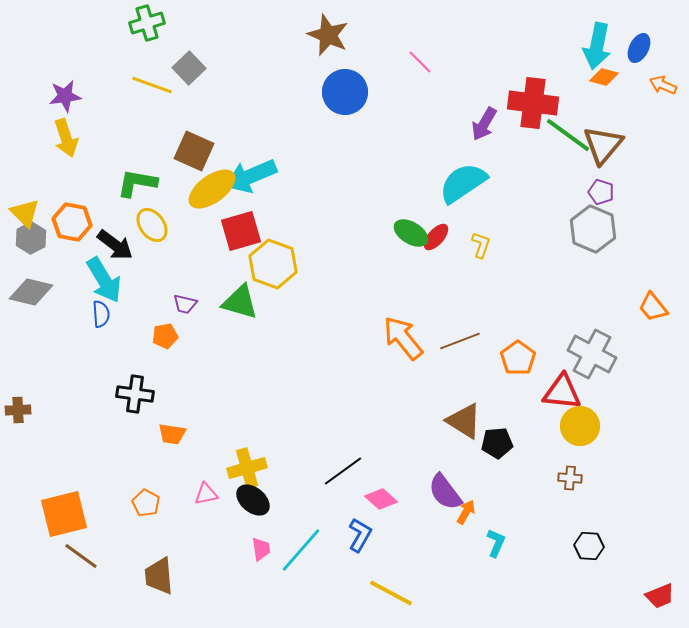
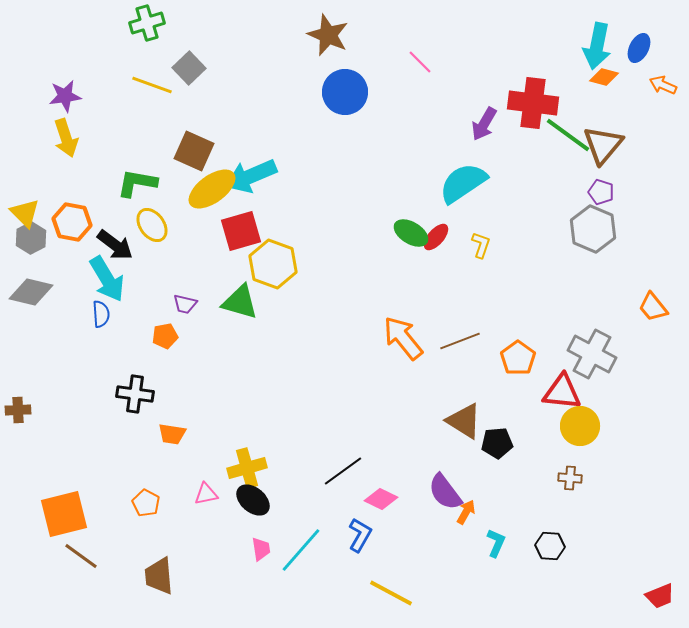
cyan arrow at (104, 280): moved 3 px right, 1 px up
pink diamond at (381, 499): rotated 16 degrees counterclockwise
black hexagon at (589, 546): moved 39 px left
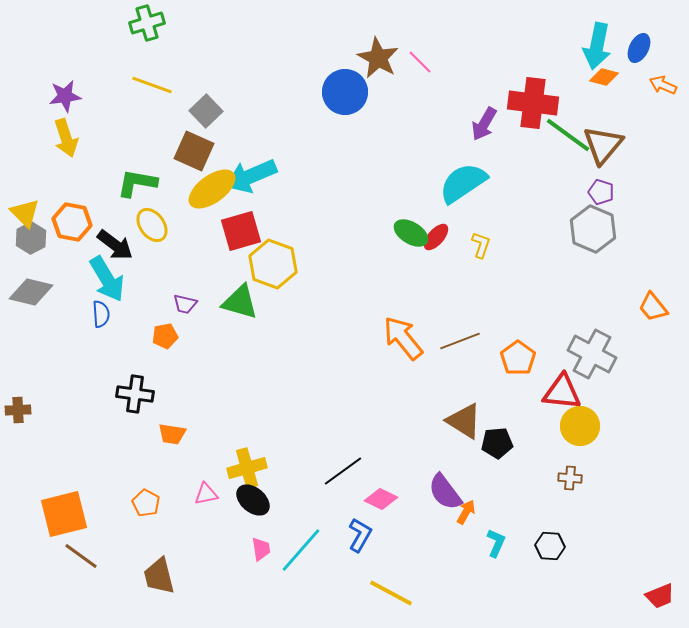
brown star at (328, 35): moved 50 px right, 23 px down; rotated 6 degrees clockwise
gray square at (189, 68): moved 17 px right, 43 px down
brown trapezoid at (159, 576): rotated 9 degrees counterclockwise
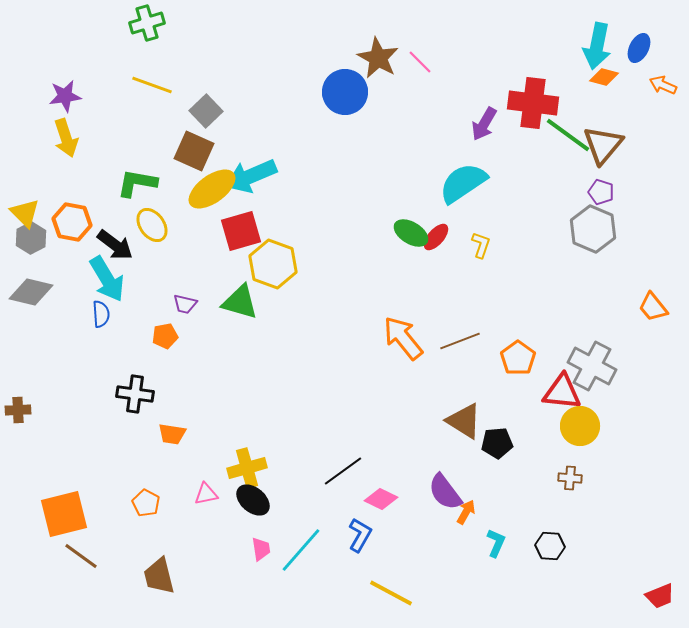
gray cross at (592, 354): moved 12 px down
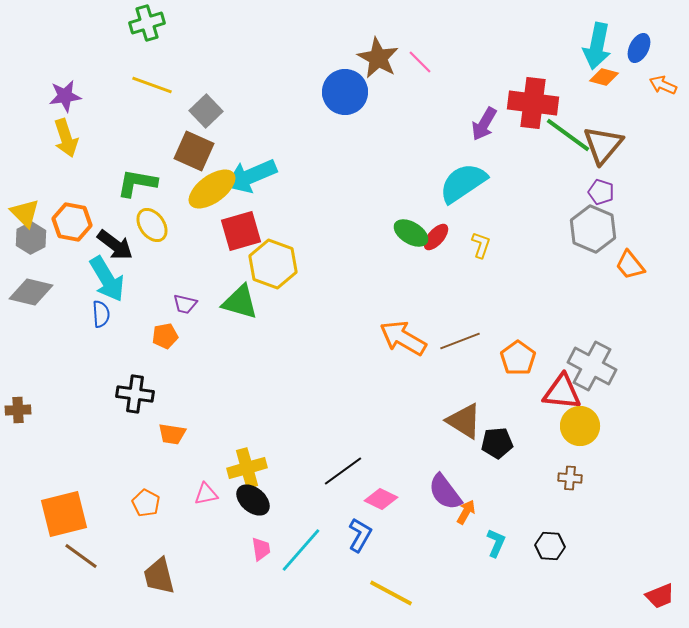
orange trapezoid at (653, 307): moved 23 px left, 42 px up
orange arrow at (403, 338): rotated 21 degrees counterclockwise
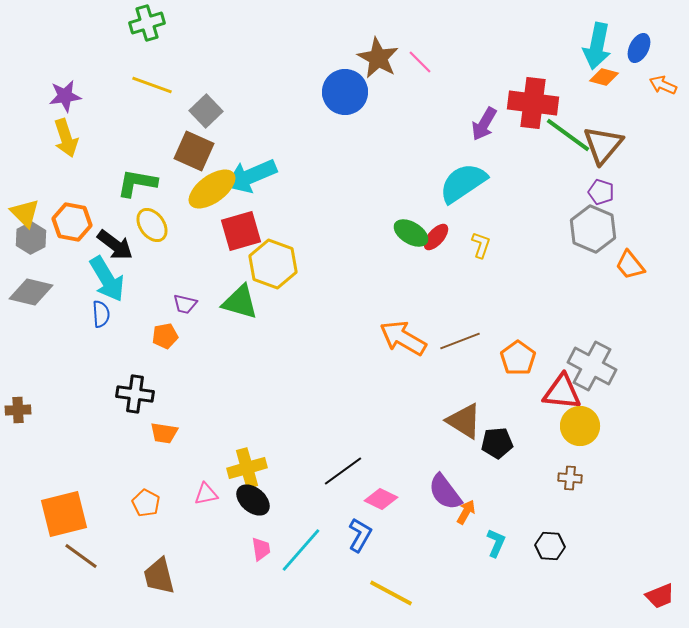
orange trapezoid at (172, 434): moved 8 px left, 1 px up
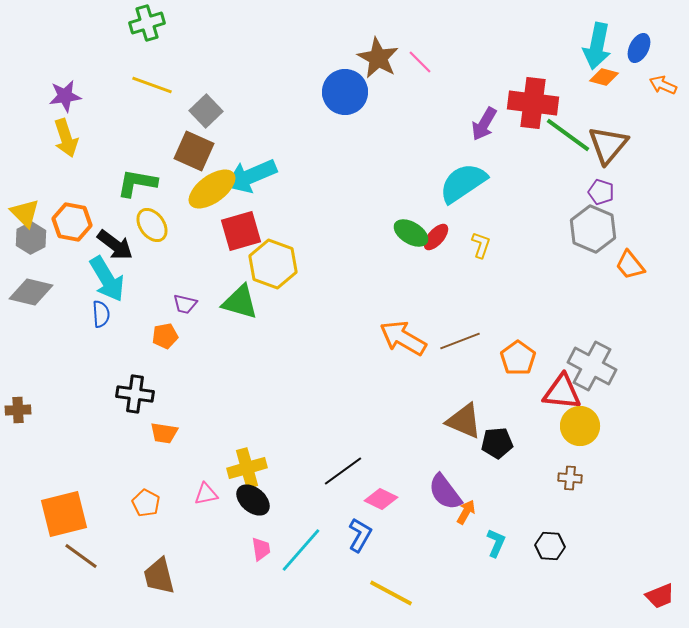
brown triangle at (603, 145): moved 5 px right
brown triangle at (464, 421): rotated 9 degrees counterclockwise
